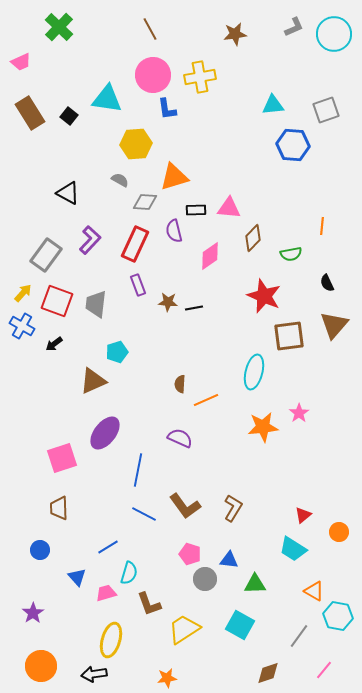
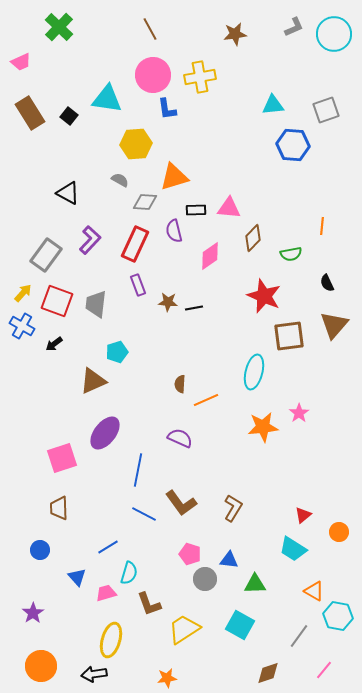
brown L-shape at (185, 506): moved 4 px left, 3 px up
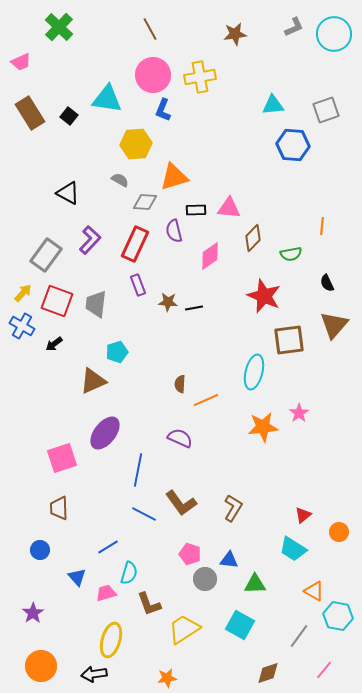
blue L-shape at (167, 109): moved 4 px left, 1 px down; rotated 30 degrees clockwise
brown square at (289, 336): moved 4 px down
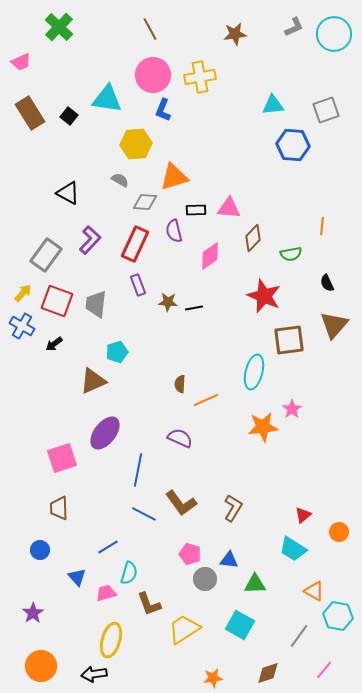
pink star at (299, 413): moved 7 px left, 4 px up
orange star at (167, 678): moved 46 px right
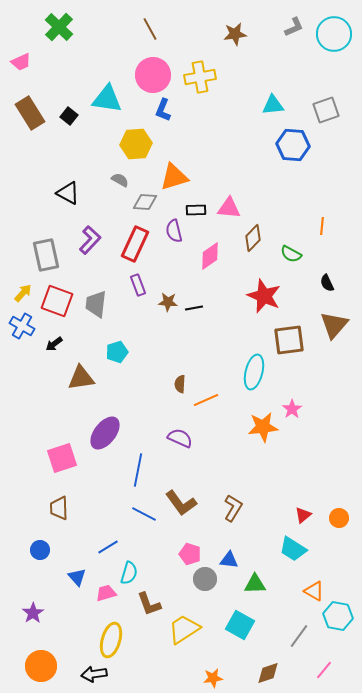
green semicircle at (291, 254): rotated 40 degrees clockwise
gray rectangle at (46, 255): rotated 48 degrees counterclockwise
brown triangle at (93, 381): moved 12 px left, 3 px up; rotated 16 degrees clockwise
orange circle at (339, 532): moved 14 px up
